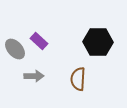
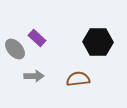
purple rectangle: moved 2 px left, 3 px up
brown semicircle: rotated 80 degrees clockwise
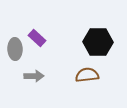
gray ellipse: rotated 40 degrees clockwise
brown semicircle: moved 9 px right, 4 px up
